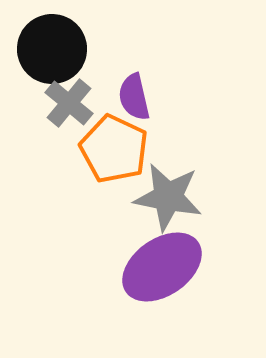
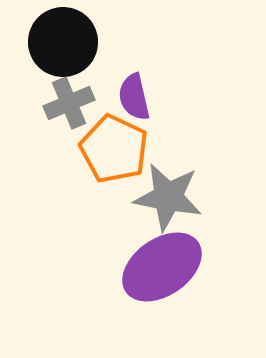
black circle: moved 11 px right, 7 px up
gray cross: rotated 27 degrees clockwise
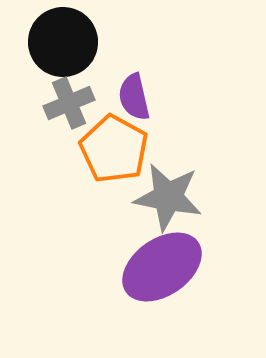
orange pentagon: rotated 4 degrees clockwise
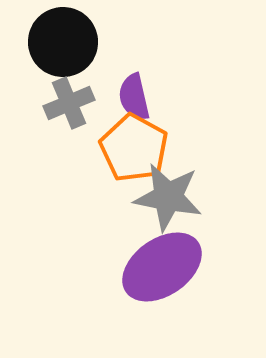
orange pentagon: moved 20 px right, 1 px up
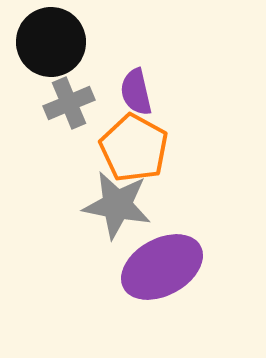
black circle: moved 12 px left
purple semicircle: moved 2 px right, 5 px up
gray star: moved 51 px left, 8 px down
purple ellipse: rotated 6 degrees clockwise
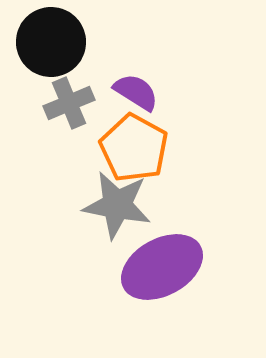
purple semicircle: rotated 135 degrees clockwise
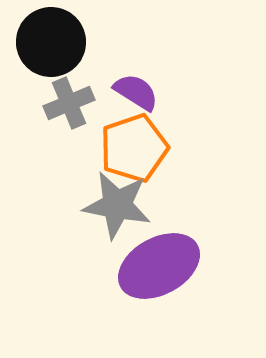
orange pentagon: rotated 24 degrees clockwise
purple ellipse: moved 3 px left, 1 px up
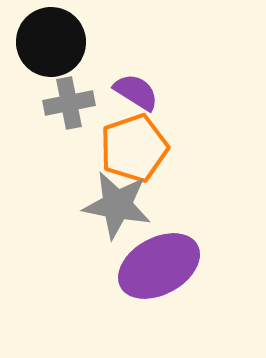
gray cross: rotated 12 degrees clockwise
